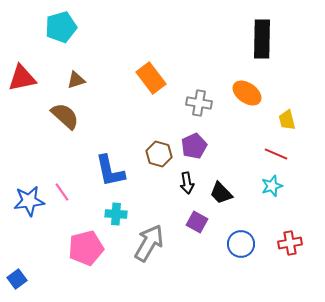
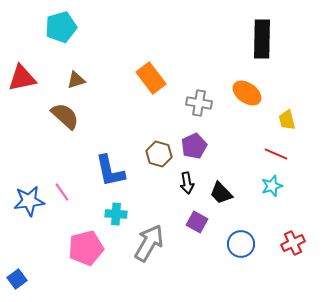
red cross: moved 3 px right; rotated 15 degrees counterclockwise
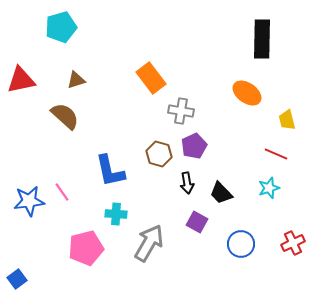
red triangle: moved 1 px left, 2 px down
gray cross: moved 18 px left, 8 px down
cyan star: moved 3 px left, 2 px down
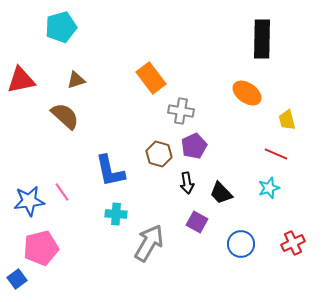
pink pentagon: moved 45 px left
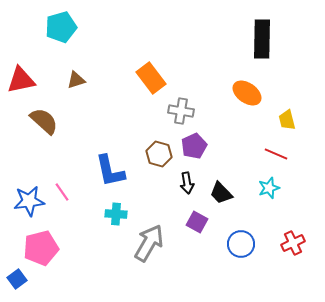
brown semicircle: moved 21 px left, 5 px down
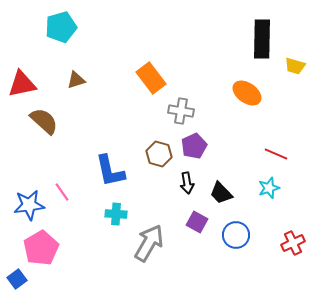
red triangle: moved 1 px right, 4 px down
yellow trapezoid: moved 8 px right, 54 px up; rotated 60 degrees counterclockwise
blue star: moved 4 px down
blue circle: moved 5 px left, 9 px up
pink pentagon: rotated 16 degrees counterclockwise
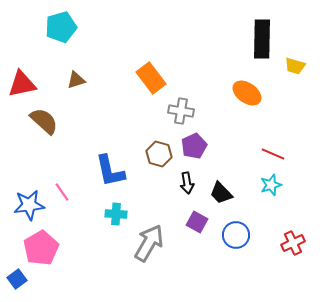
red line: moved 3 px left
cyan star: moved 2 px right, 3 px up
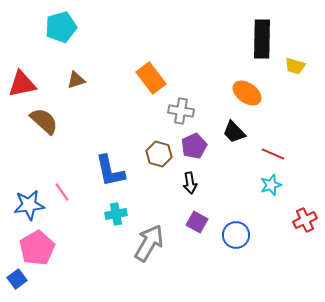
black arrow: moved 3 px right
black trapezoid: moved 13 px right, 61 px up
cyan cross: rotated 15 degrees counterclockwise
red cross: moved 12 px right, 23 px up
pink pentagon: moved 4 px left
